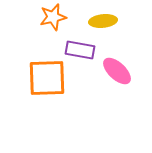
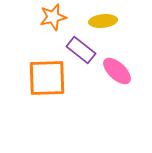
purple rectangle: moved 1 px right; rotated 28 degrees clockwise
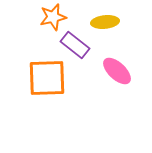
yellow ellipse: moved 2 px right, 1 px down
purple rectangle: moved 6 px left, 5 px up
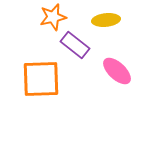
yellow ellipse: moved 1 px right, 2 px up
orange square: moved 6 px left, 1 px down
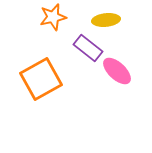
purple rectangle: moved 13 px right, 3 px down
orange square: rotated 27 degrees counterclockwise
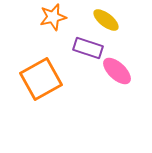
yellow ellipse: rotated 44 degrees clockwise
purple rectangle: rotated 20 degrees counterclockwise
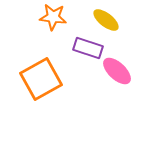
orange star: rotated 20 degrees clockwise
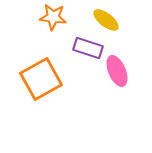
pink ellipse: rotated 24 degrees clockwise
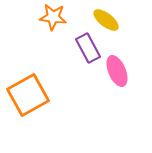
purple rectangle: rotated 44 degrees clockwise
orange square: moved 13 px left, 16 px down
